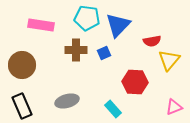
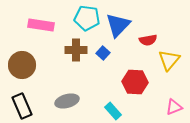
red semicircle: moved 4 px left, 1 px up
blue square: moved 1 px left; rotated 24 degrees counterclockwise
cyan rectangle: moved 2 px down
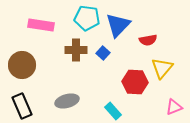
yellow triangle: moved 7 px left, 8 px down
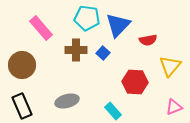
pink rectangle: moved 3 px down; rotated 40 degrees clockwise
yellow triangle: moved 8 px right, 2 px up
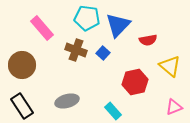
pink rectangle: moved 1 px right
brown cross: rotated 20 degrees clockwise
yellow triangle: rotated 30 degrees counterclockwise
red hexagon: rotated 15 degrees counterclockwise
black rectangle: rotated 10 degrees counterclockwise
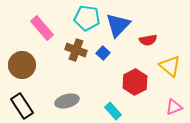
red hexagon: rotated 15 degrees counterclockwise
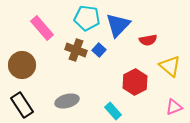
blue square: moved 4 px left, 3 px up
black rectangle: moved 1 px up
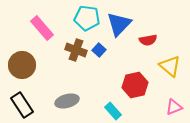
blue triangle: moved 1 px right, 1 px up
red hexagon: moved 3 px down; rotated 15 degrees clockwise
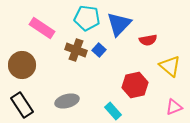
pink rectangle: rotated 15 degrees counterclockwise
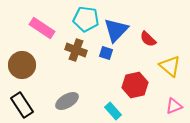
cyan pentagon: moved 1 px left, 1 px down
blue triangle: moved 3 px left, 6 px down
red semicircle: moved 1 px up; rotated 54 degrees clockwise
blue square: moved 7 px right, 3 px down; rotated 24 degrees counterclockwise
gray ellipse: rotated 15 degrees counterclockwise
pink triangle: moved 1 px up
